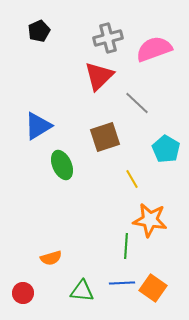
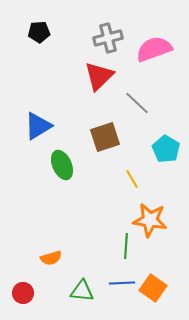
black pentagon: moved 1 px down; rotated 20 degrees clockwise
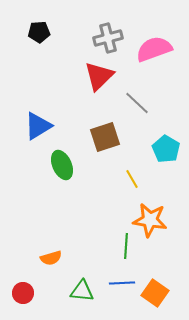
orange square: moved 2 px right, 5 px down
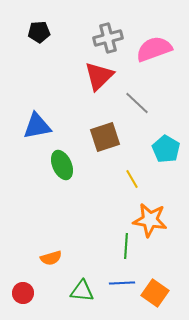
blue triangle: moved 1 px left; rotated 20 degrees clockwise
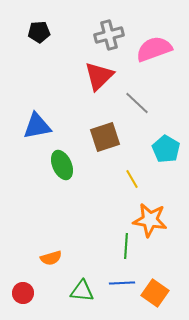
gray cross: moved 1 px right, 3 px up
